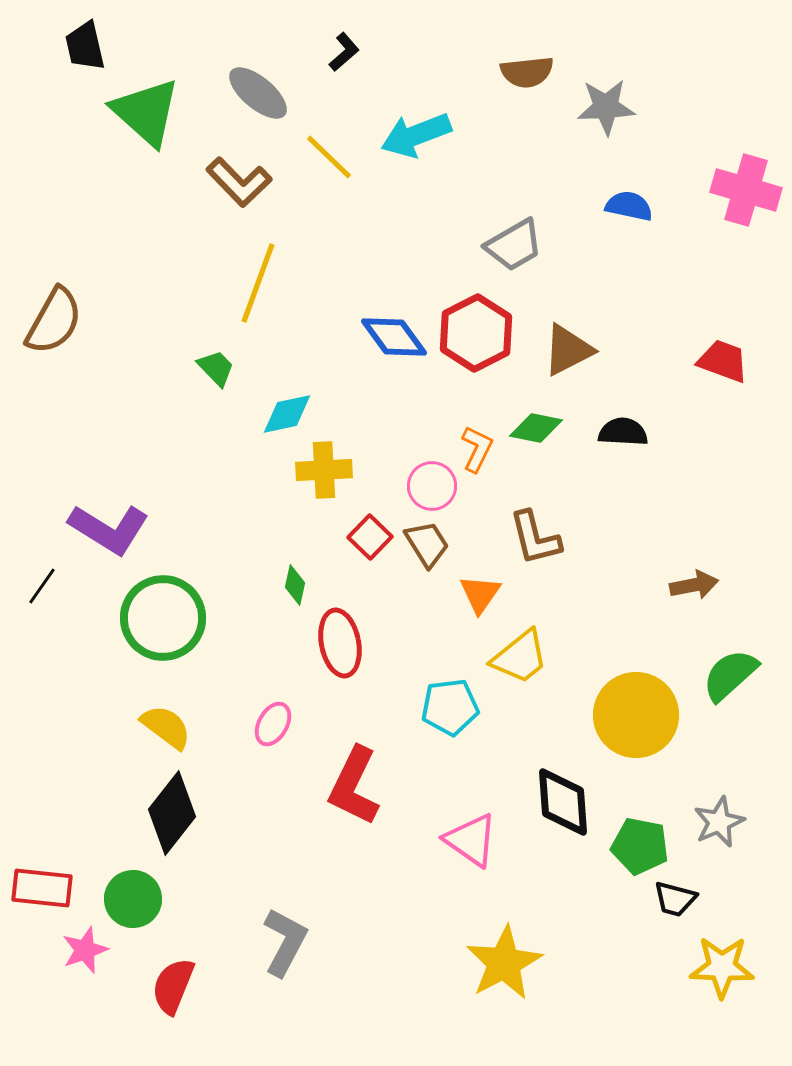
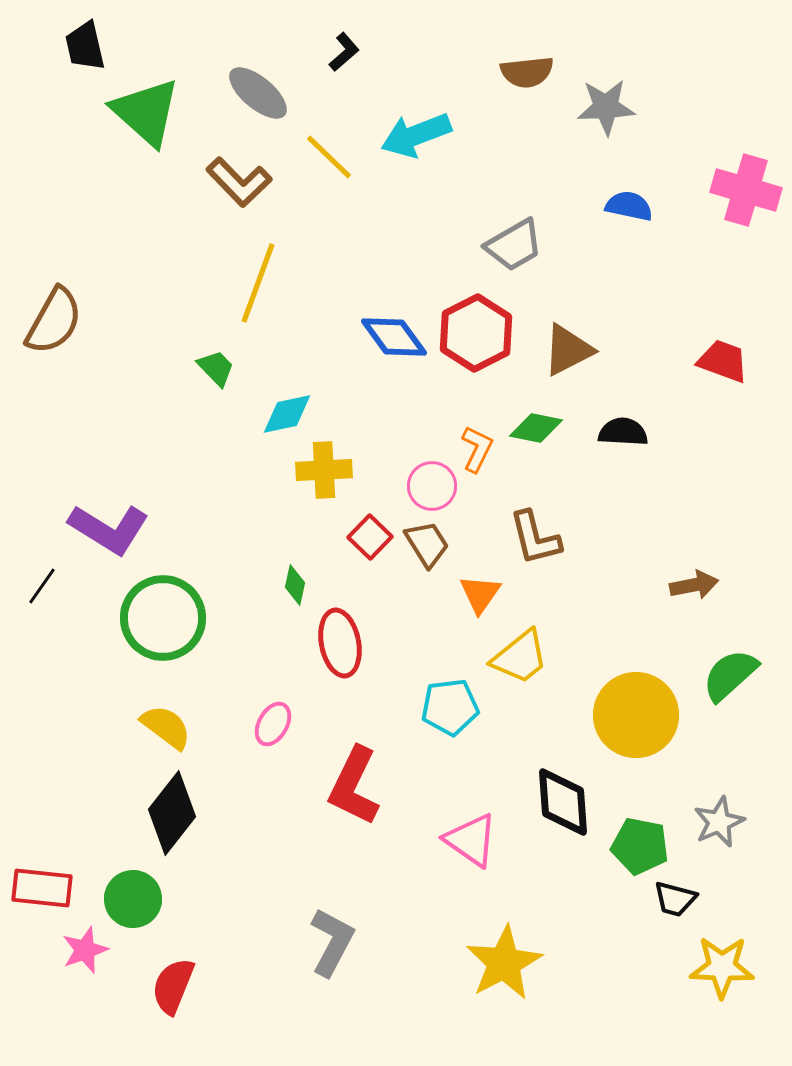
gray L-shape at (285, 942): moved 47 px right
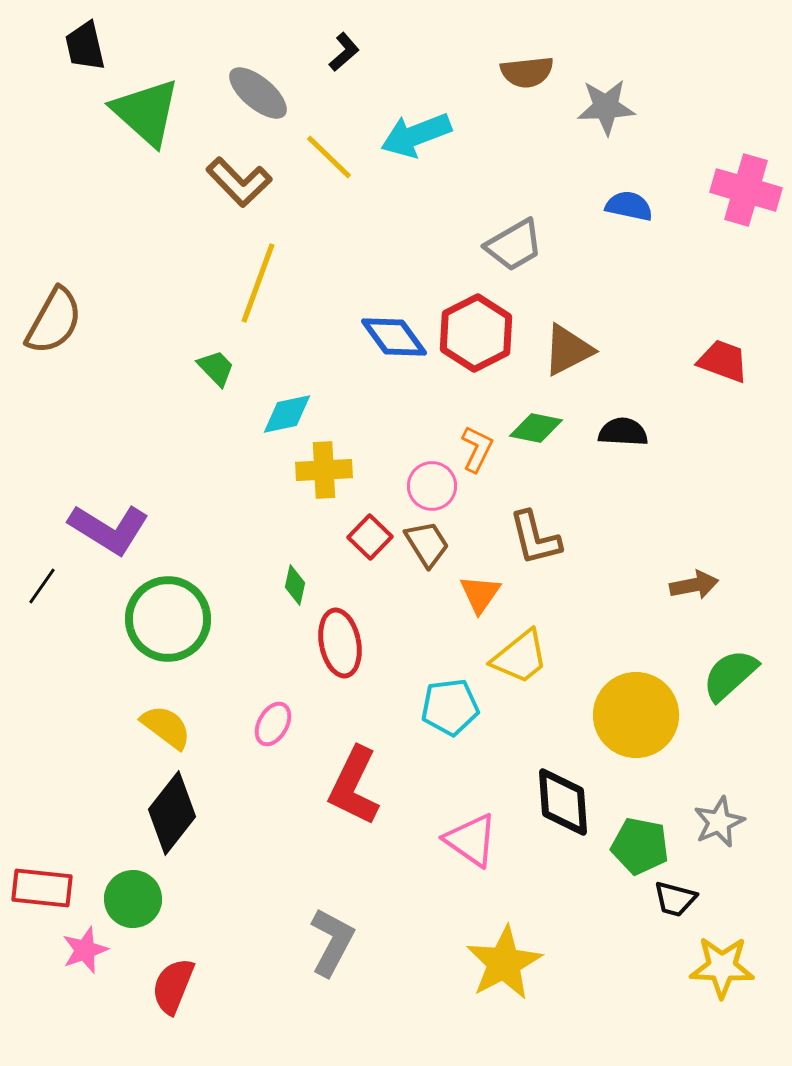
green circle at (163, 618): moved 5 px right, 1 px down
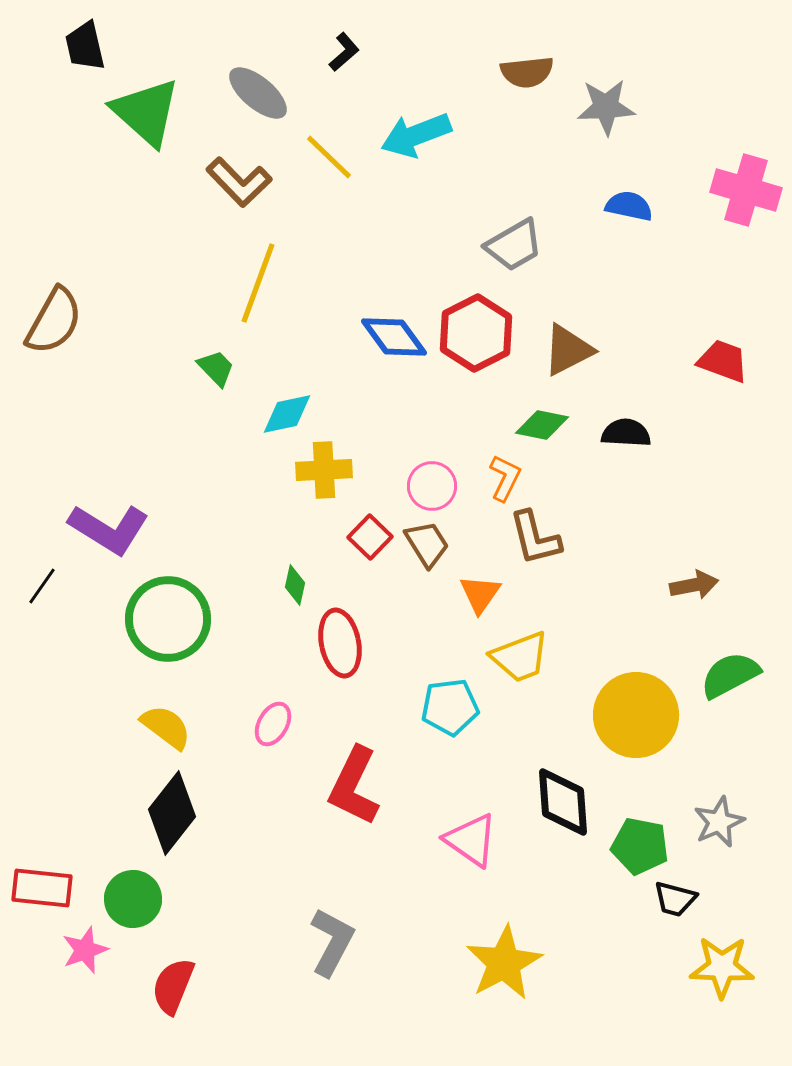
green diamond at (536, 428): moved 6 px right, 3 px up
black semicircle at (623, 432): moved 3 px right, 1 px down
orange L-shape at (477, 449): moved 28 px right, 29 px down
yellow trapezoid at (520, 657): rotated 18 degrees clockwise
green semicircle at (730, 675): rotated 14 degrees clockwise
